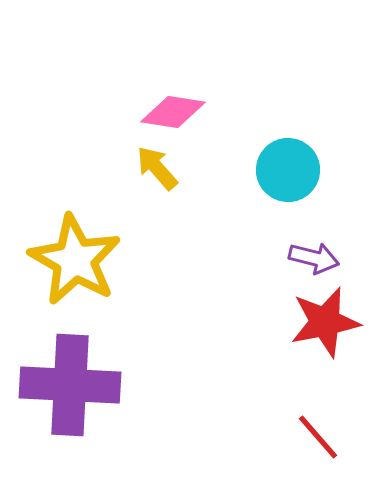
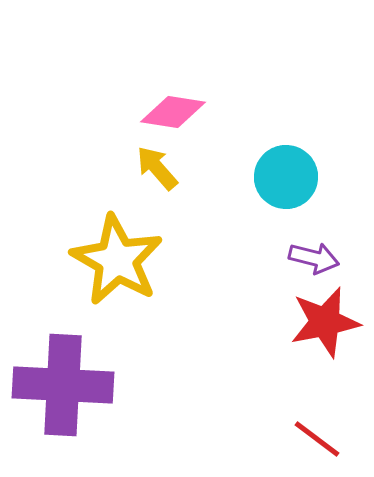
cyan circle: moved 2 px left, 7 px down
yellow star: moved 42 px right
purple cross: moved 7 px left
red line: moved 1 px left, 2 px down; rotated 12 degrees counterclockwise
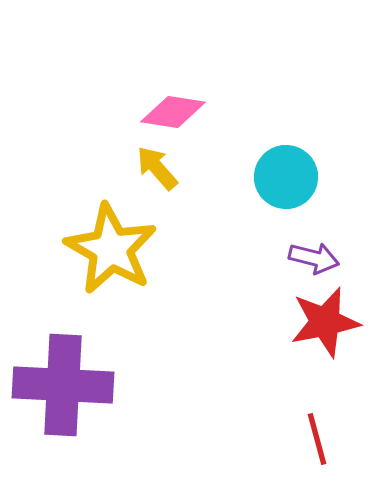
yellow star: moved 6 px left, 11 px up
red line: rotated 38 degrees clockwise
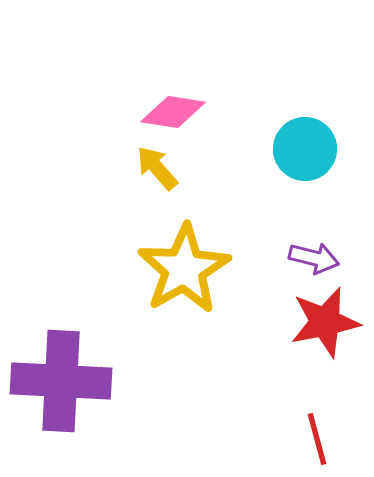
cyan circle: moved 19 px right, 28 px up
yellow star: moved 73 px right, 20 px down; rotated 12 degrees clockwise
purple cross: moved 2 px left, 4 px up
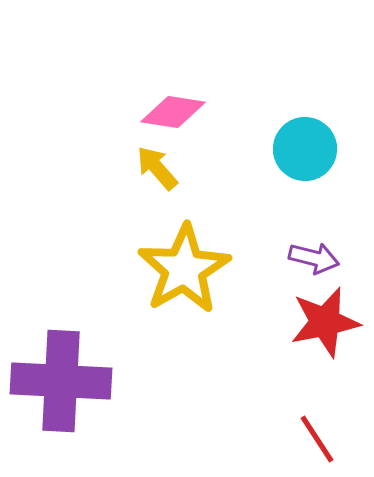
red line: rotated 18 degrees counterclockwise
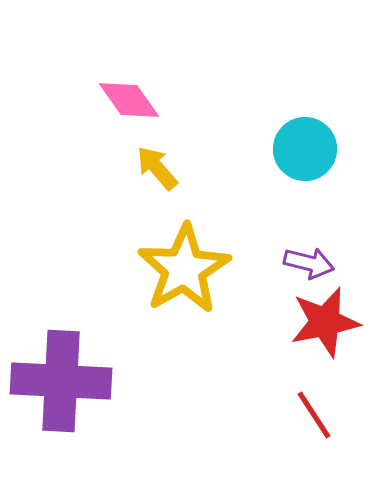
pink diamond: moved 44 px left, 12 px up; rotated 46 degrees clockwise
purple arrow: moved 5 px left, 5 px down
red line: moved 3 px left, 24 px up
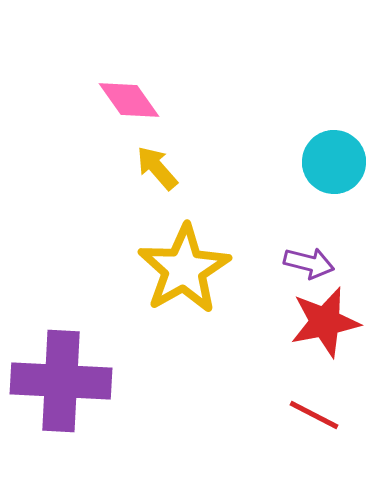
cyan circle: moved 29 px right, 13 px down
red line: rotated 30 degrees counterclockwise
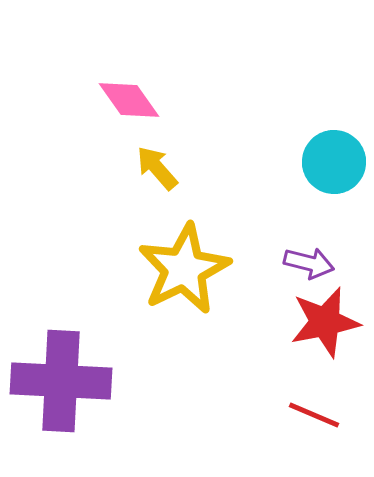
yellow star: rotated 4 degrees clockwise
red line: rotated 4 degrees counterclockwise
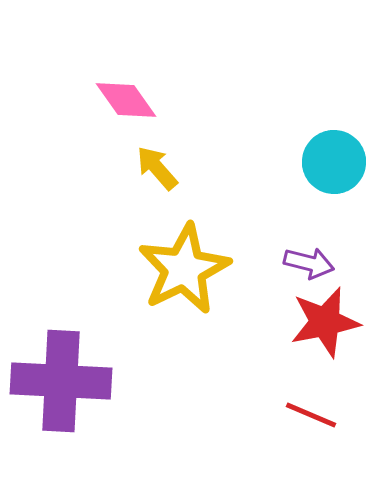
pink diamond: moved 3 px left
red line: moved 3 px left
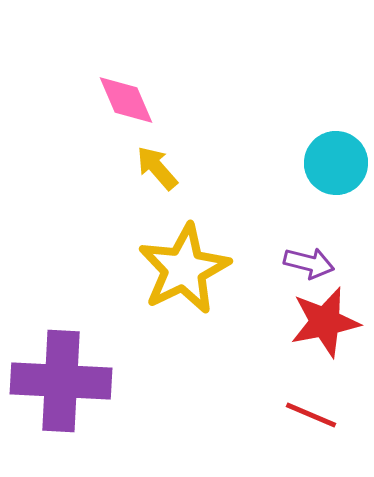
pink diamond: rotated 12 degrees clockwise
cyan circle: moved 2 px right, 1 px down
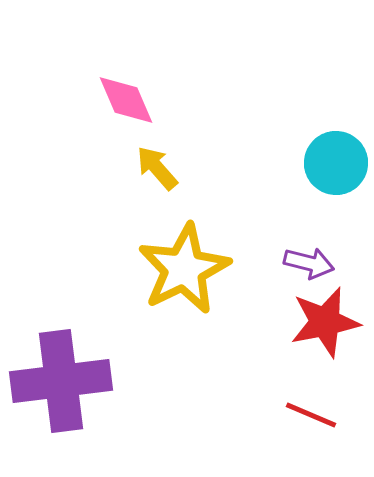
purple cross: rotated 10 degrees counterclockwise
